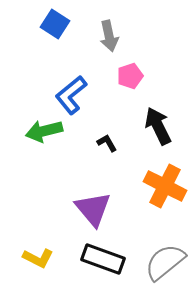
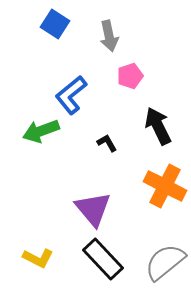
green arrow: moved 3 px left; rotated 6 degrees counterclockwise
black rectangle: rotated 27 degrees clockwise
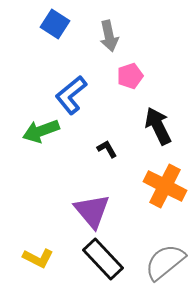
black L-shape: moved 6 px down
purple triangle: moved 1 px left, 2 px down
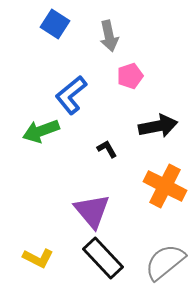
black arrow: rotated 105 degrees clockwise
black rectangle: moved 1 px up
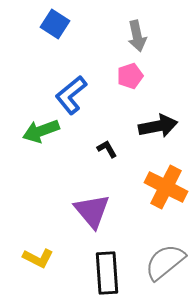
gray arrow: moved 28 px right
orange cross: moved 1 px right, 1 px down
black rectangle: moved 4 px right, 15 px down; rotated 39 degrees clockwise
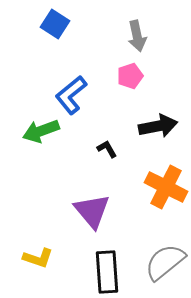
yellow L-shape: rotated 8 degrees counterclockwise
black rectangle: moved 1 px up
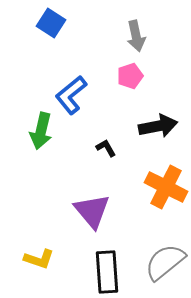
blue square: moved 4 px left, 1 px up
gray arrow: moved 1 px left
green arrow: rotated 57 degrees counterclockwise
black L-shape: moved 1 px left, 1 px up
yellow L-shape: moved 1 px right, 1 px down
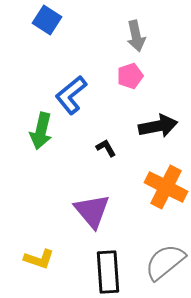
blue square: moved 4 px left, 3 px up
black rectangle: moved 1 px right
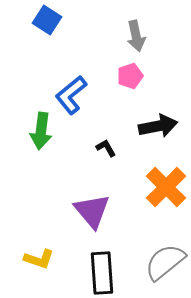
green arrow: rotated 6 degrees counterclockwise
orange cross: rotated 18 degrees clockwise
black rectangle: moved 6 px left, 1 px down
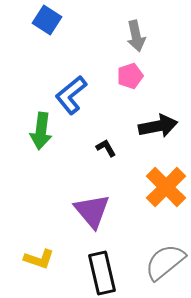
black rectangle: rotated 9 degrees counterclockwise
